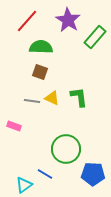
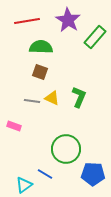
red line: rotated 40 degrees clockwise
green L-shape: rotated 30 degrees clockwise
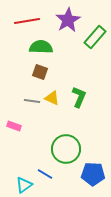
purple star: rotated 10 degrees clockwise
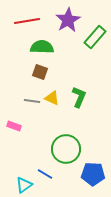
green semicircle: moved 1 px right
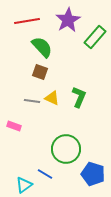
green semicircle: rotated 45 degrees clockwise
blue pentagon: rotated 15 degrees clockwise
